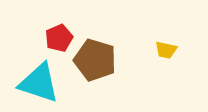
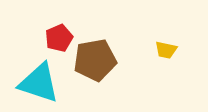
brown pentagon: rotated 27 degrees counterclockwise
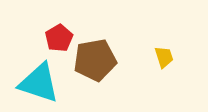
red pentagon: rotated 8 degrees counterclockwise
yellow trapezoid: moved 2 px left, 7 px down; rotated 120 degrees counterclockwise
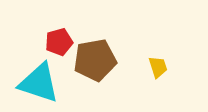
red pentagon: moved 4 px down; rotated 16 degrees clockwise
yellow trapezoid: moved 6 px left, 10 px down
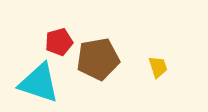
brown pentagon: moved 3 px right, 1 px up
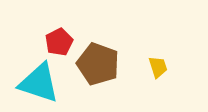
red pentagon: rotated 12 degrees counterclockwise
brown pentagon: moved 5 px down; rotated 30 degrees clockwise
